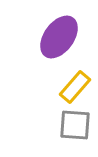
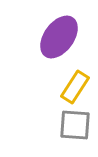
yellow rectangle: rotated 8 degrees counterclockwise
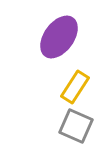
gray square: moved 1 px right, 1 px down; rotated 20 degrees clockwise
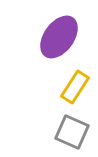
gray square: moved 4 px left, 6 px down
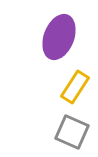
purple ellipse: rotated 15 degrees counterclockwise
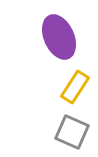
purple ellipse: rotated 45 degrees counterclockwise
